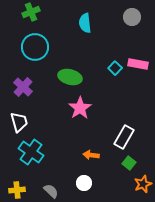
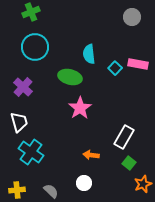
cyan semicircle: moved 4 px right, 31 px down
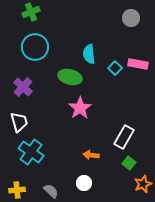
gray circle: moved 1 px left, 1 px down
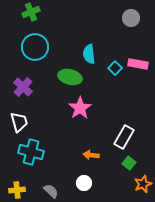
cyan cross: rotated 20 degrees counterclockwise
